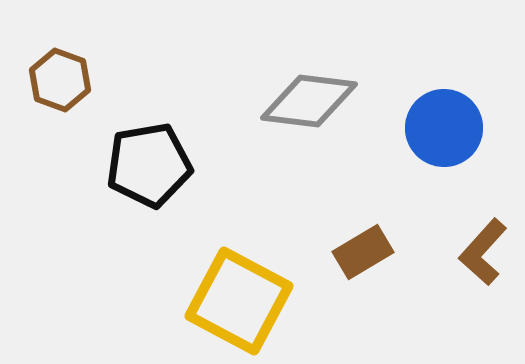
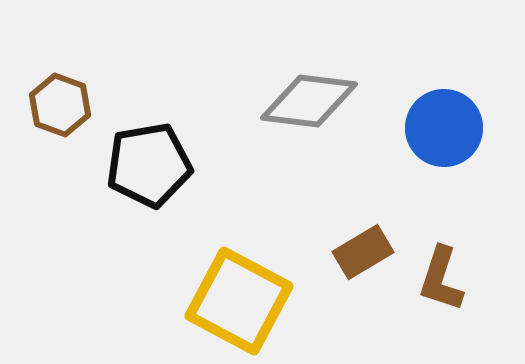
brown hexagon: moved 25 px down
brown L-shape: moved 42 px left, 27 px down; rotated 24 degrees counterclockwise
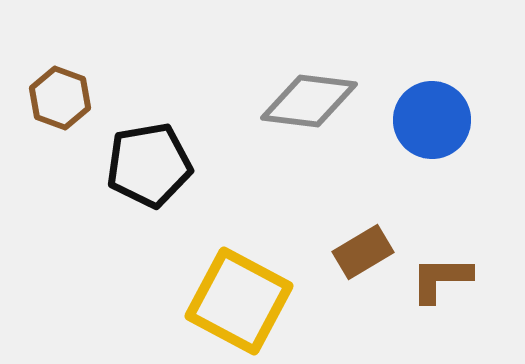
brown hexagon: moved 7 px up
blue circle: moved 12 px left, 8 px up
brown L-shape: rotated 72 degrees clockwise
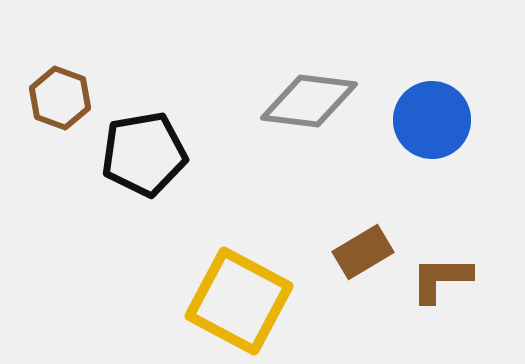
black pentagon: moved 5 px left, 11 px up
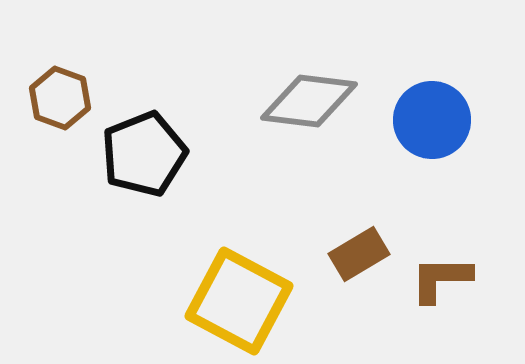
black pentagon: rotated 12 degrees counterclockwise
brown rectangle: moved 4 px left, 2 px down
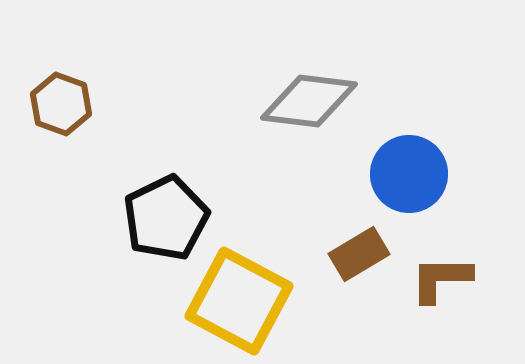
brown hexagon: moved 1 px right, 6 px down
blue circle: moved 23 px left, 54 px down
black pentagon: moved 22 px right, 64 px down; rotated 4 degrees counterclockwise
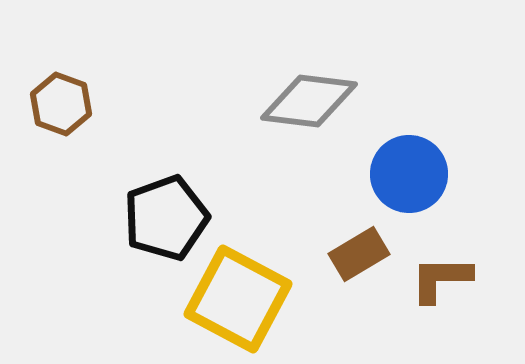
black pentagon: rotated 6 degrees clockwise
yellow square: moved 1 px left, 2 px up
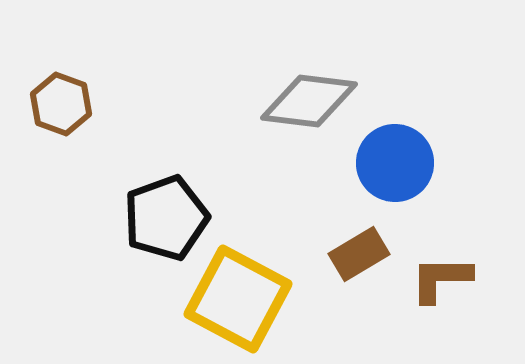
blue circle: moved 14 px left, 11 px up
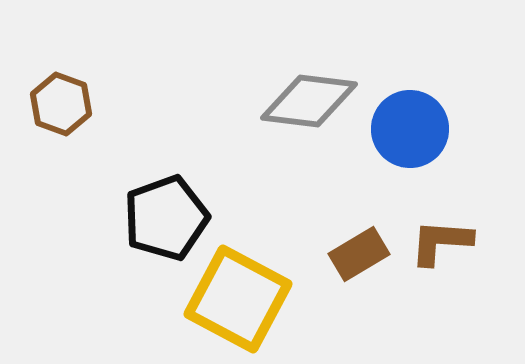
blue circle: moved 15 px right, 34 px up
brown L-shape: moved 37 px up; rotated 4 degrees clockwise
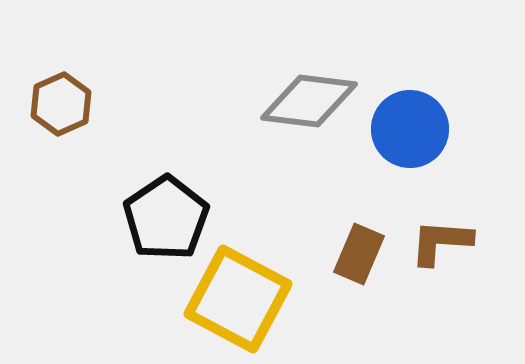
brown hexagon: rotated 16 degrees clockwise
black pentagon: rotated 14 degrees counterclockwise
brown rectangle: rotated 36 degrees counterclockwise
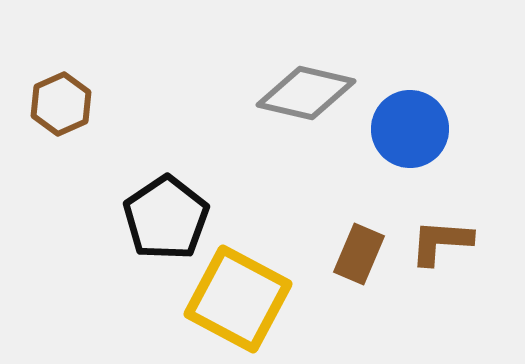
gray diamond: moved 3 px left, 8 px up; rotated 6 degrees clockwise
